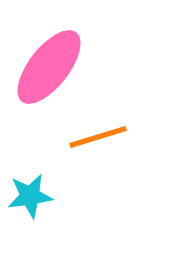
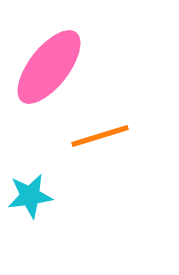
orange line: moved 2 px right, 1 px up
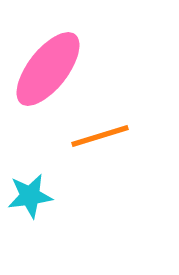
pink ellipse: moved 1 px left, 2 px down
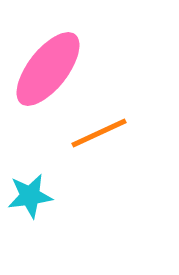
orange line: moved 1 px left, 3 px up; rotated 8 degrees counterclockwise
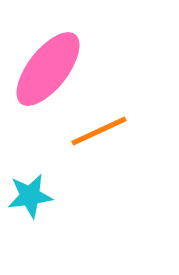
orange line: moved 2 px up
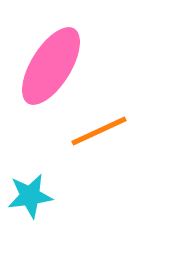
pink ellipse: moved 3 px right, 3 px up; rotated 6 degrees counterclockwise
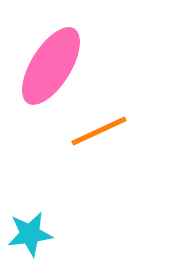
cyan star: moved 38 px down
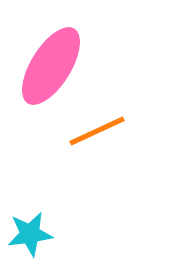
orange line: moved 2 px left
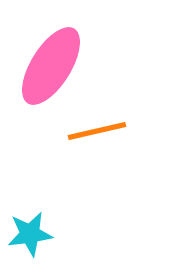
orange line: rotated 12 degrees clockwise
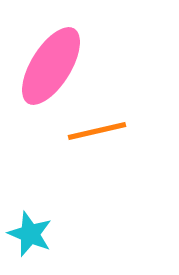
cyan star: rotated 30 degrees clockwise
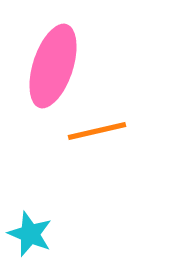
pink ellipse: moved 2 px right; rotated 14 degrees counterclockwise
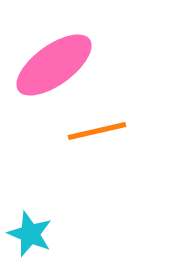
pink ellipse: moved 1 px right, 1 px up; rotated 36 degrees clockwise
